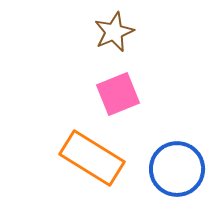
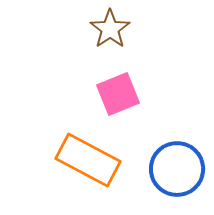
brown star: moved 4 px left, 3 px up; rotated 12 degrees counterclockwise
orange rectangle: moved 4 px left, 2 px down; rotated 4 degrees counterclockwise
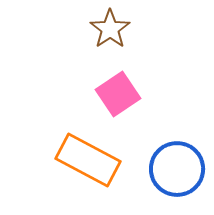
pink square: rotated 12 degrees counterclockwise
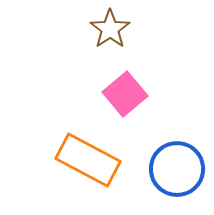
pink square: moved 7 px right; rotated 6 degrees counterclockwise
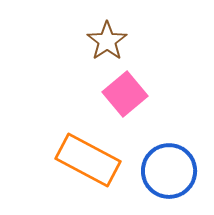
brown star: moved 3 px left, 12 px down
blue circle: moved 8 px left, 2 px down
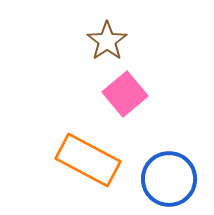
blue circle: moved 8 px down
